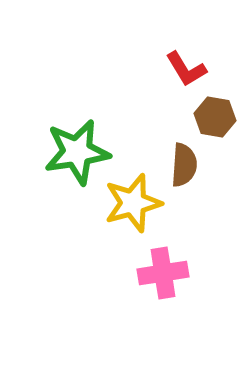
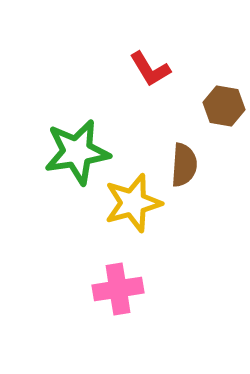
red L-shape: moved 36 px left
brown hexagon: moved 9 px right, 11 px up
pink cross: moved 45 px left, 16 px down
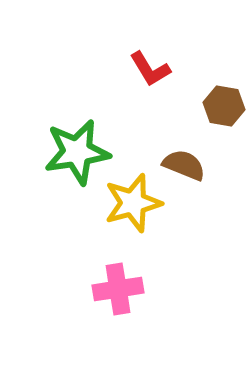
brown semicircle: rotated 72 degrees counterclockwise
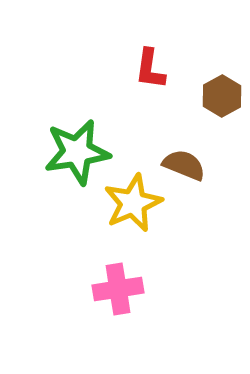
red L-shape: rotated 39 degrees clockwise
brown hexagon: moved 2 px left, 10 px up; rotated 21 degrees clockwise
yellow star: rotated 8 degrees counterclockwise
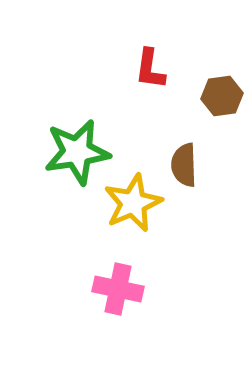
brown hexagon: rotated 21 degrees clockwise
brown semicircle: rotated 114 degrees counterclockwise
pink cross: rotated 21 degrees clockwise
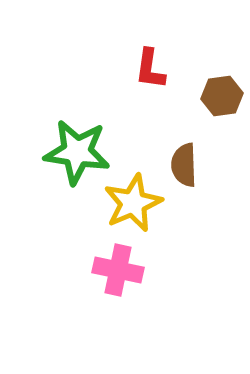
green star: rotated 18 degrees clockwise
pink cross: moved 19 px up
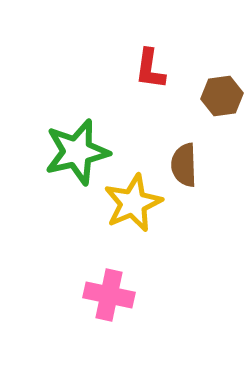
green star: rotated 22 degrees counterclockwise
pink cross: moved 9 px left, 25 px down
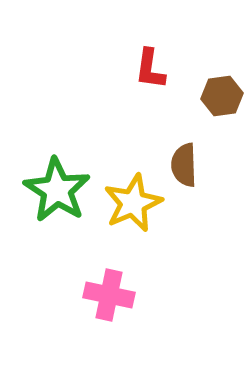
green star: moved 20 px left, 38 px down; rotated 26 degrees counterclockwise
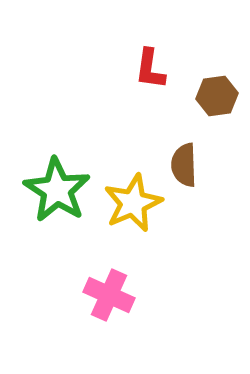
brown hexagon: moved 5 px left
pink cross: rotated 12 degrees clockwise
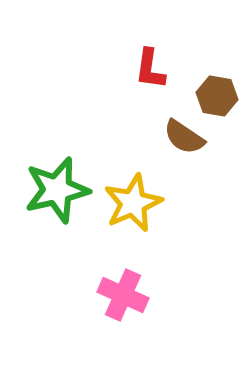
brown hexagon: rotated 18 degrees clockwise
brown semicircle: moved 28 px up; rotated 54 degrees counterclockwise
green star: rotated 26 degrees clockwise
pink cross: moved 14 px right
